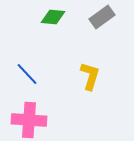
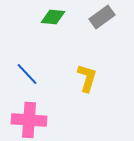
yellow L-shape: moved 3 px left, 2 px down
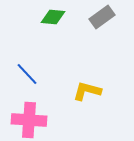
yellow L-shape: moved 13 px down; rotated 92 degrees counterclockwise
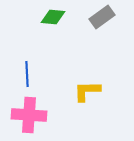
blue line: rotated 40 degrees clockwise
yellow L-shape: rotated 16 degrees counterclockwise
pink cross: moved 5 px up
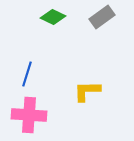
green diamond: rotated 20 degrees clockwise
blue line: rotated 20 degrees clockwise
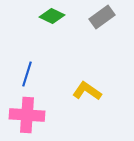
green diamond: moved 1 px left, 1 px up
yellow L-shape: rotated 36 degrees clockwise
pink cross: moved 2 px left
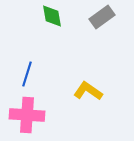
green diamond: rotated 55 degrees clockwise
yellow L-shape: moved 1 px right
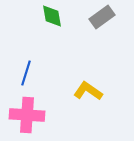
blue line: moved 1 px left, 1 px up
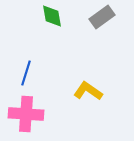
pink cross: moved 1 px left, 1 px up
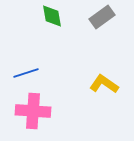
blue line: rotated 55 degrees clockwise
yellow L-shape: moved 16 px right, 7 px up
pink cross: moved 7 px right, 3 px up
